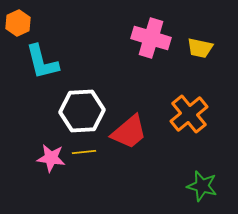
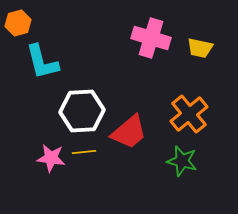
orange hexagon: rotated 10 degrees clockwise
green star: moved 20 px left, 25 px up
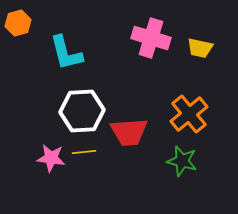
cyan L-shape: moved 24 px right, 9 px up
red trapezoid: rotated 36 degrees clockwise
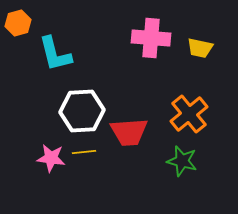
pink cross: rotated 12 degrees counterclockwise
cyan L-shape: moved 11 px left, 1 px down
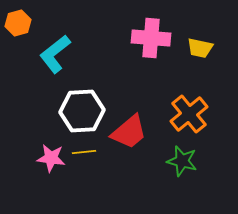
cyan L-shape: rotated 66 degrees clockwise
red trapezoid: rotated 36 degrees counterclockwise
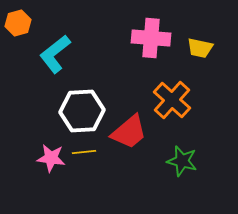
orange cross: moved 17 px left, 14 px up; rotated 9 degrees counterclockwise
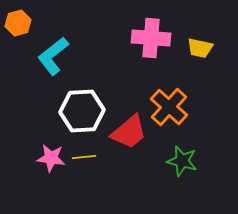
cyan L-shape: moved 2 px left, 2 px down
orange cross: moved 3 px left, 7 px down
yellow line: moved 5 px down
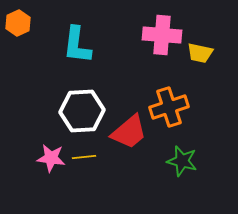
orange hexagon: rotated 10 degrees counterclockwise
pink cross: moved 11 px right, 3 px up
yellow trapezoid: moved 5 px down
cyan L-shape: moved 24 px right, 11 px up; rotated 45 degrees counterclockwise
orange cross: rotated 30 degrees clockwise
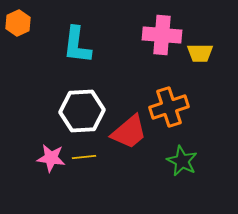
yellow trapezoid: rotated 12 degrees counterclockwise
green star: rotated 12 degrees clockwise
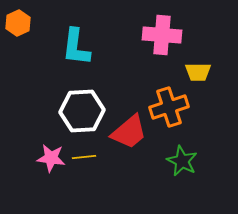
cyan L-shape: moved 1 px left, 2 px down
yellow trapezoid: moved 2 px left, 19 px down
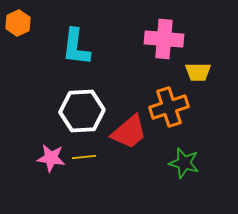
pink cross: moved 2 px right, 4 px down
green star: moved 2 px right, 2 px down; rotated 12 degrees counterclockwise
